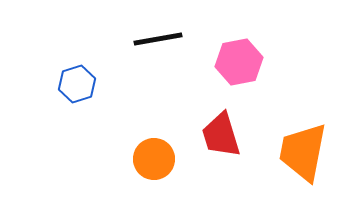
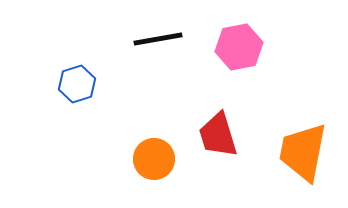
pink hexagon: moved 15 px up
red trapezoid: moved 3 px left
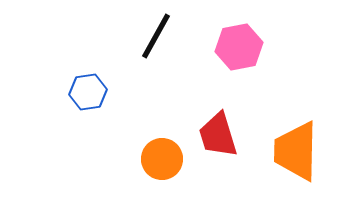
black line: moved 2 px left, 3 px up; rotated 51 degrees counterclockwise
blue hexagon: moved 11 px right, 8 px down; rotated 9 degrees clockwise
orange trapezoid: moved 7 px left, 1 px up; rotated 10 degrees counterclockwise
orange circle: moved 8 px right
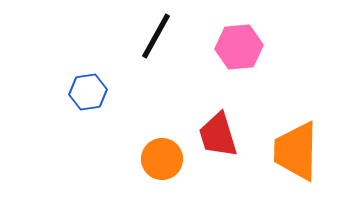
pink hexagon: rotated 6 degrees clockwise
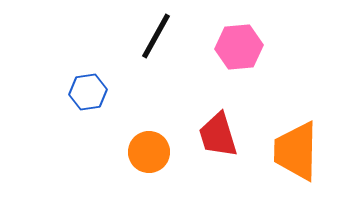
orange circle: moved 13 px left, 7 px up
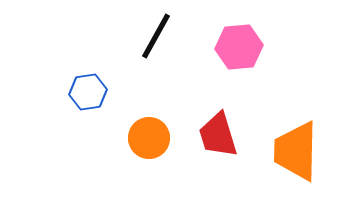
orange circle: moved 14 px up
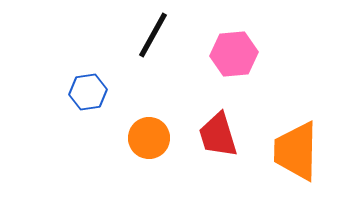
black line: moved 3 px left, 1 px up
pink hexagon: moved 5 px left, 7 px down
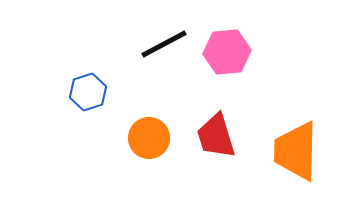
black line: moved 11 px right, 9 px down; rotated 33 degrees clockwise
pink hexagon: moved 7 px left, 2 px up
blue hexagon: rotated 9 degrees counterclockwise
red trapezoid: moved 2 px left, 1 px down
